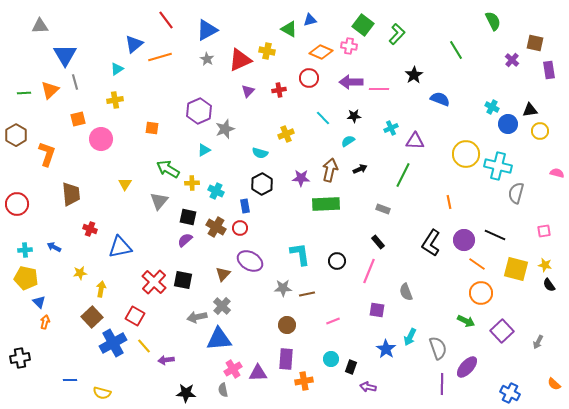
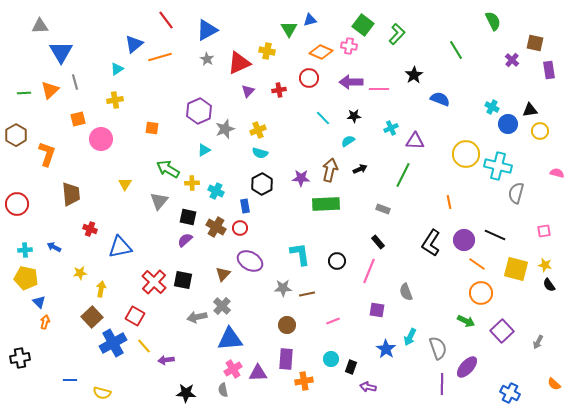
green triangle at (289, 29): rotated 30 degrees clockwise
blue triangle at (65, 55): moved 4 px left, 3 px up
red triangle at (240, 60): moved 1 px left, 3 px down
yellow cross at (286, 134): moved 28 px left, 4 px up
blue triangle at (219, 339): moved 11 px right
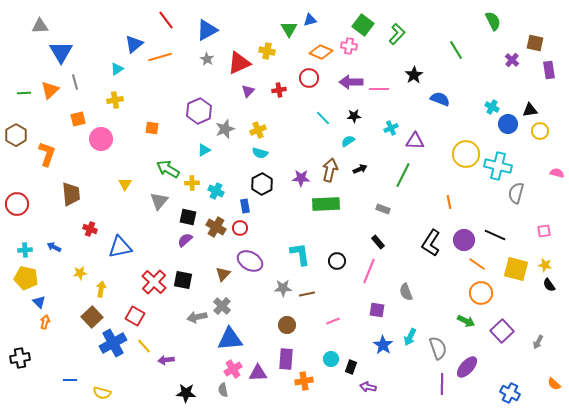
blue star at (386, 349): moved 3 px left, 4 px up
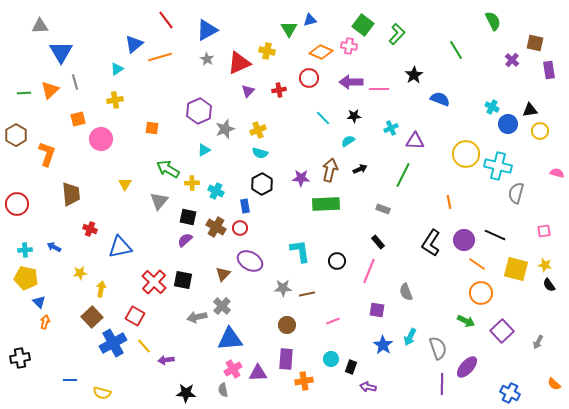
cyan L-shape at (300, 254): moved 3 px up
